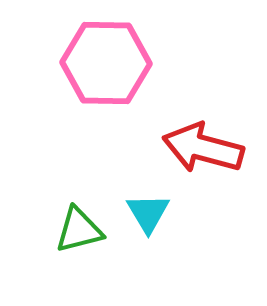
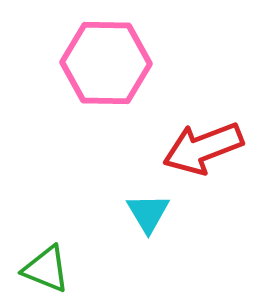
red arrow: rotated 36 degrees counterclockwise
green triangle: moved 33 px left, 39 px down; rotated 36 degrees clockwise
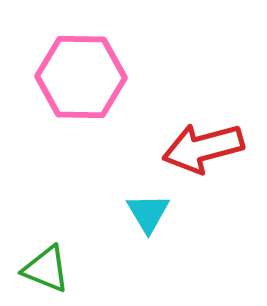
pink hexagon: moved 25 px left, 14 px down
red arrow: rotated 6 degrees clockwise
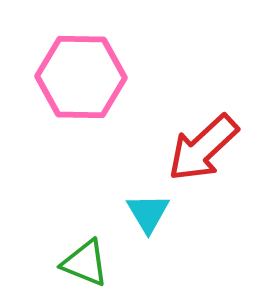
red arrow: rotated 28 degrees counterclockwise
green triangle: moved 39 px right, 6 px up
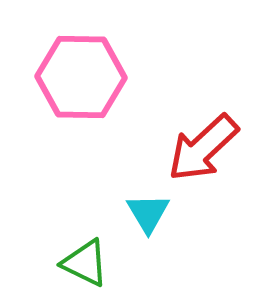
green triangle: rotated 4 degrees clockwise
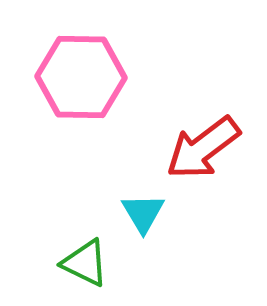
red arrow: rotated 6 degrees clockwise
cyan triangle: moved 5 px left
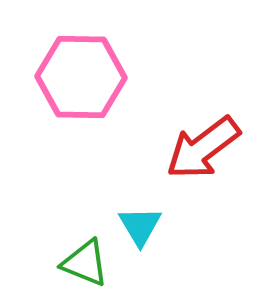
cyan triangle: moved 3 px left, 13 px down
green triangle: rotated 4 degrees counterclockwise
